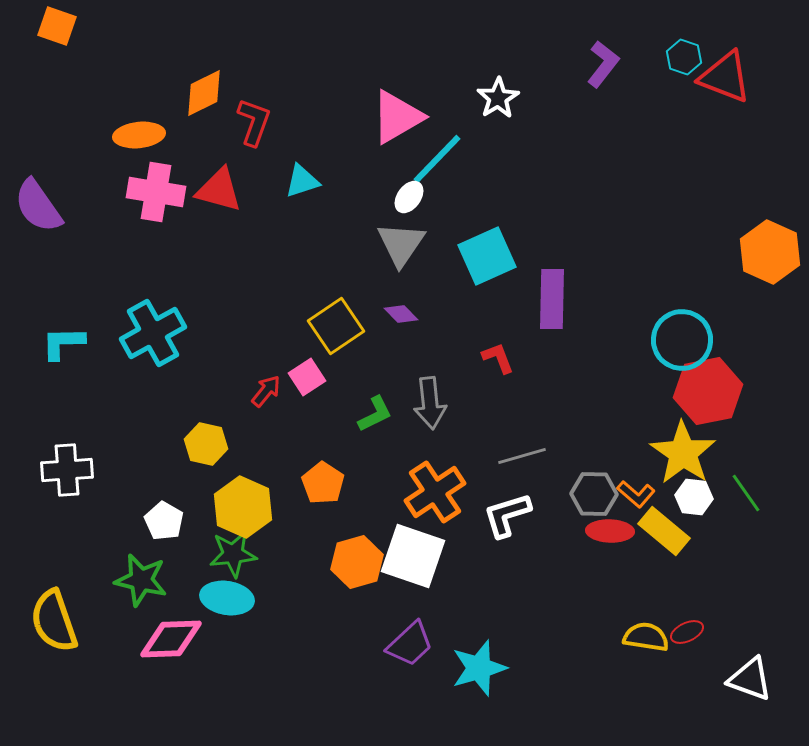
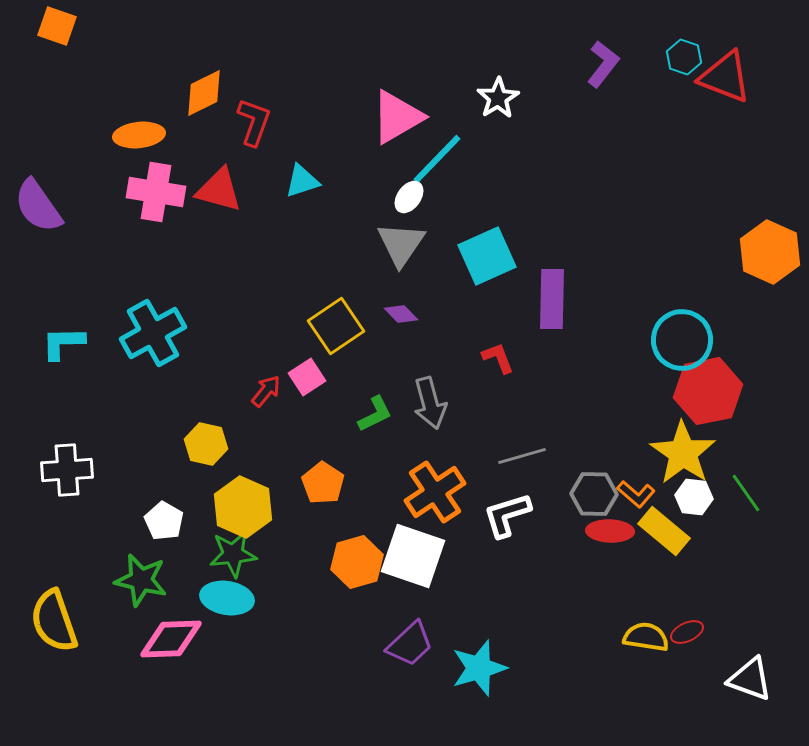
gray arrow at (430, 403): rotated 9 degrees counterclockwise
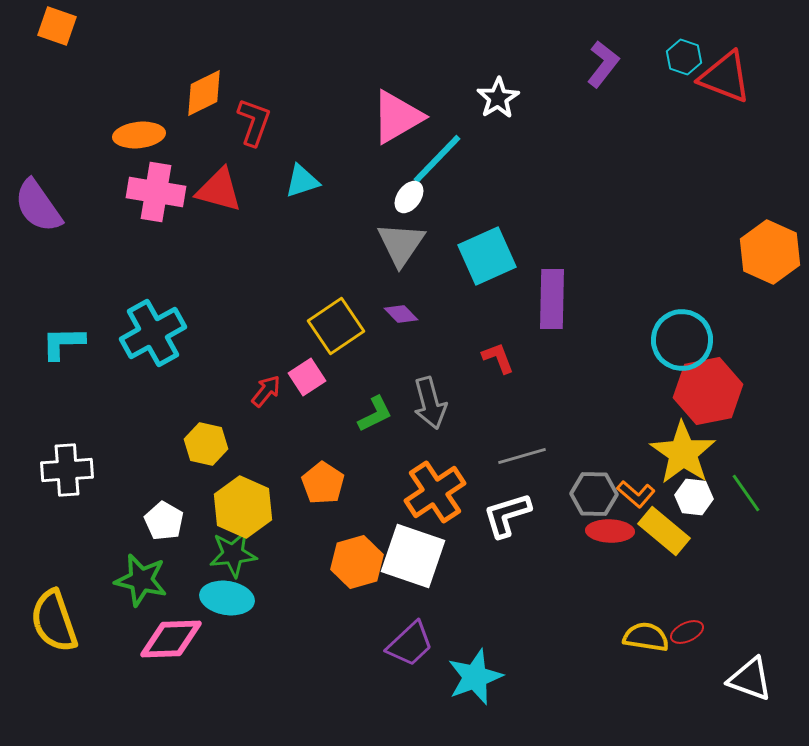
cyan star at (479, 668): moved 4 px left, 9 px down; rotated 4 degrees counterclockwise
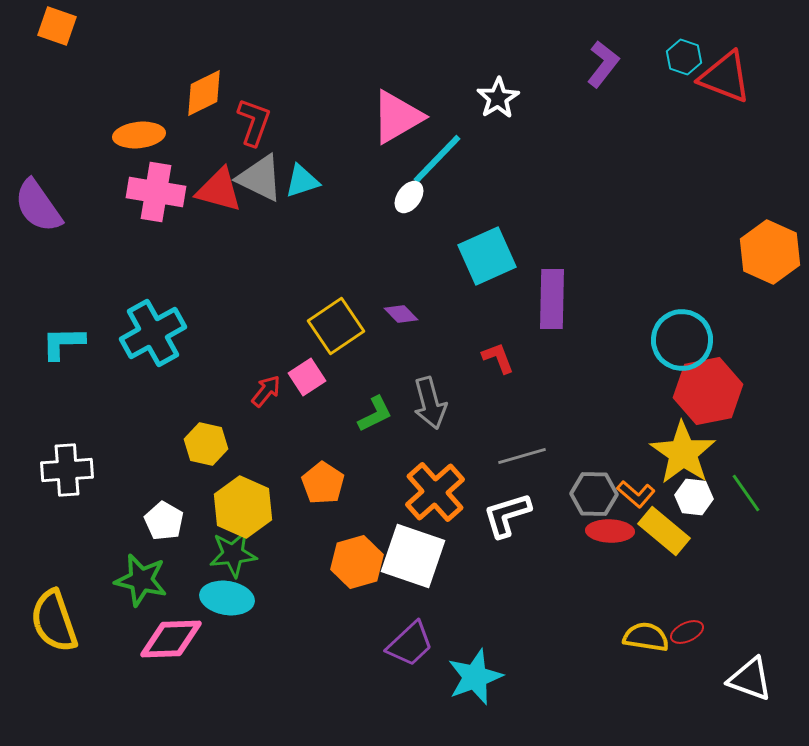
gray triangle at (401, 244): moved 141 px left, 66 px up; rotated 38 degrees counterclockwise
orange cross at (435, 492): rotated 8 degrees counterclockwise
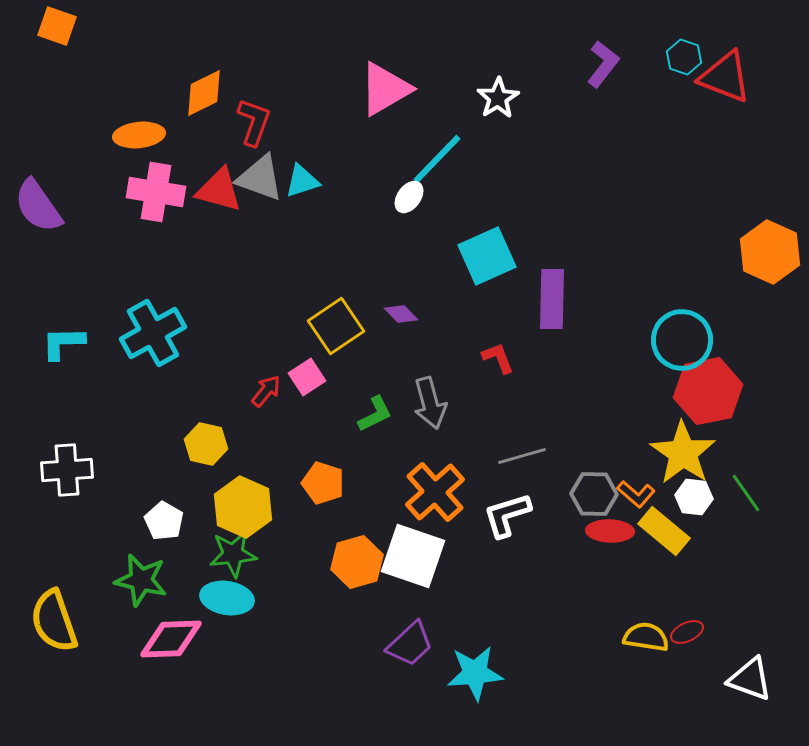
pink triangle at (397, 117): moved 12 px left, 28 px up
gray triangle at (260, 178): rotated 6 degrees counterclockwise
orange pentagon at (323, 483): rotated 15 degrees counterclockwise
cyan star at (475, 677): moved 4 px up; rotated 16 degrees clockwise
